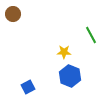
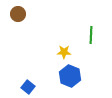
brown circle: moved 5 px right
green line: rotated 30 degrees clockwise
blue square: rotated 24 degrees counterclockwise
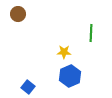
green line: moved 2 px up
blue hexagon: rotated 15 degrees clockwise
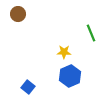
green line: rotated 24 degrees counterclockwise
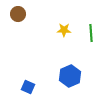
green line: rotated 18 degrees clockwise
yellow star: moved 22 px up
blue square: rotated 16 degrees counterclockwise
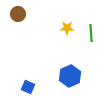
yellow star: moved 3 px right, 2 px up
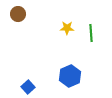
blue square: rotated 24 degrees clockwise
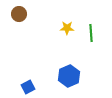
brown circle: moved 1 px right
blue hexagon: moved 1 px left
blue square: rotated 16 degrees clockwise
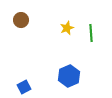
brown circle: moved 2 px right, 6 px down
yellow star: rotated 24 degrees counterclockwise
blue square: moved 4 px left
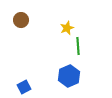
green line: moved 13 px left, 13 px down
